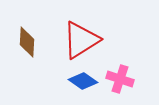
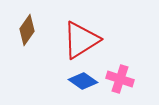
brown diamond: moved 12 px up; rotated 32 degrees clockwise
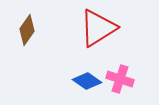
red triangle: moved 17 px right, 12 px up
blue diamond: moved 4 px right
